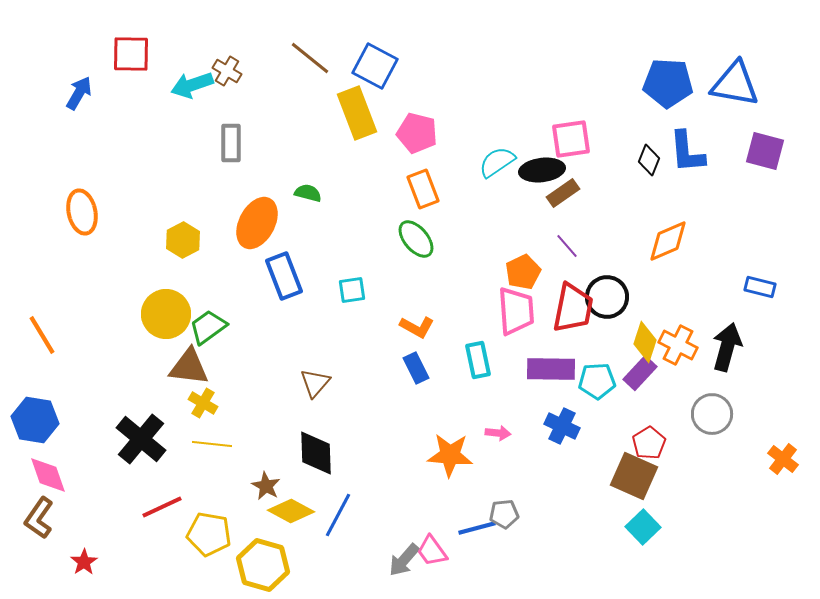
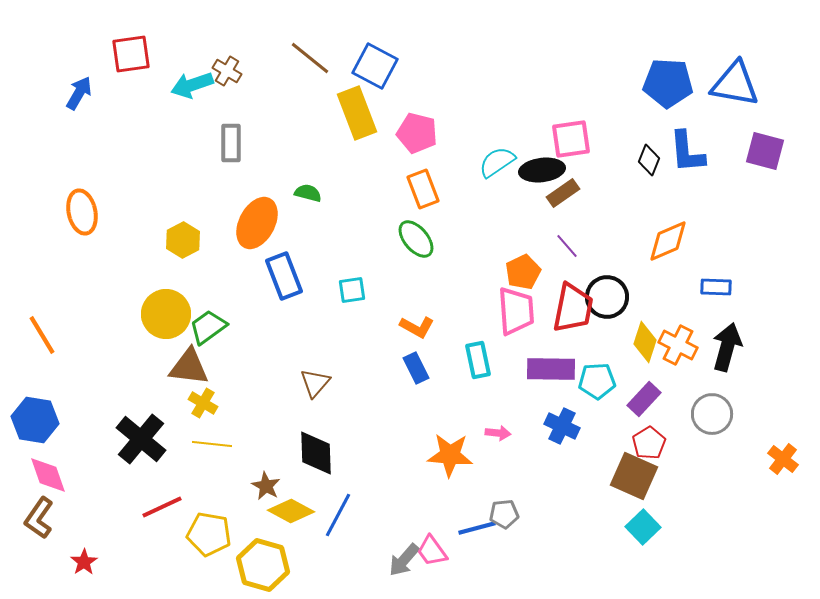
red square at (131, 54): rotated 9 degrees counterclockwise
blue rectangle at (760, 287): moved 44 px left; rotated 12 degrees counterclockwise
purple rectangle at (640, 373): moved 4 px right, 26 px down
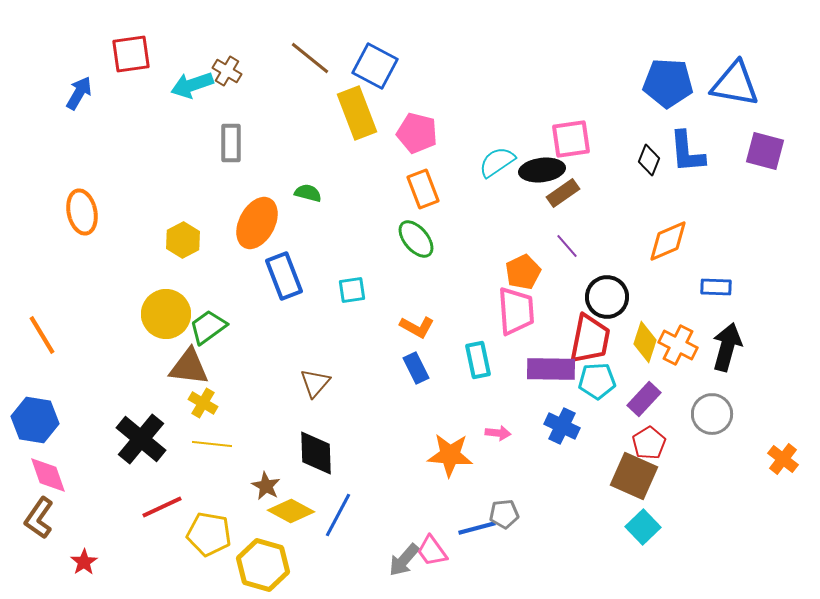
red trapezoid at (573, 308): moved 17 px right, 31 px down
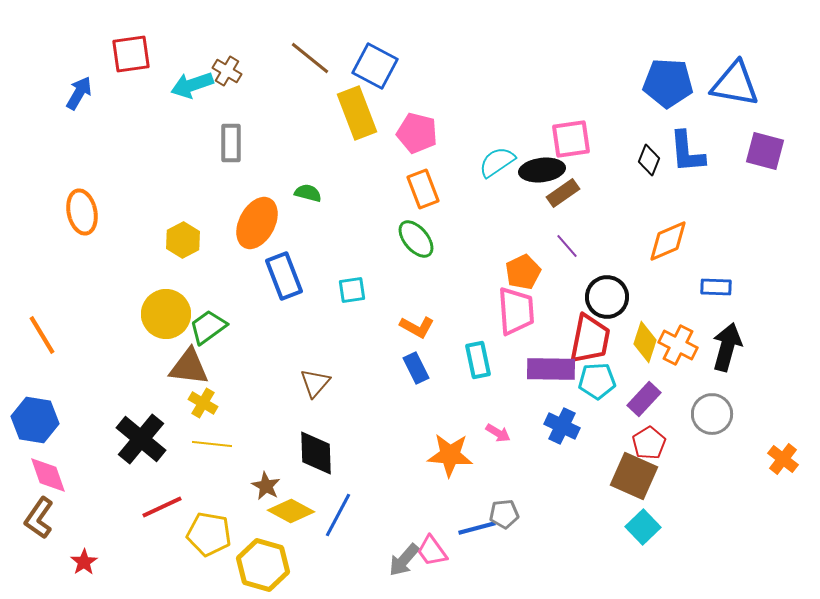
pink arrow at (498, 433): rotated 25 degrees clockwise
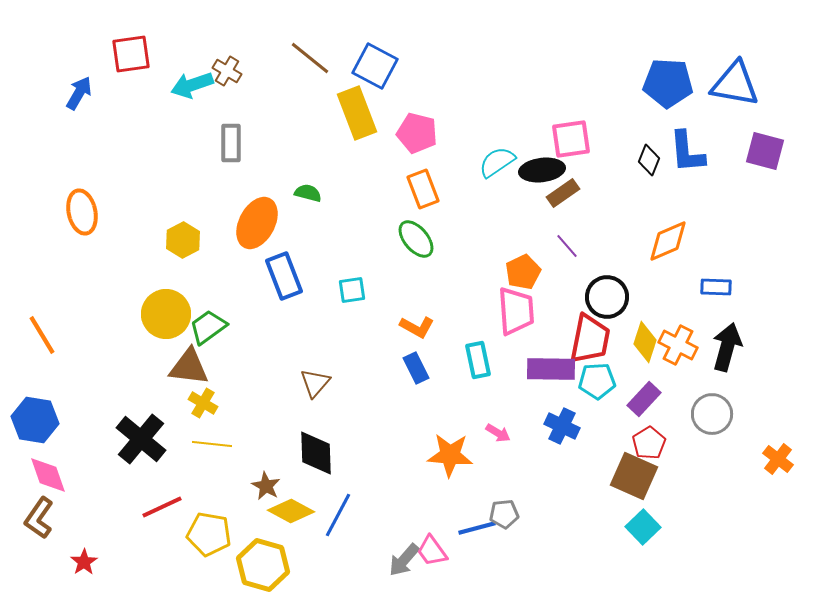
orange cross at (783, 459): moved 5 px left
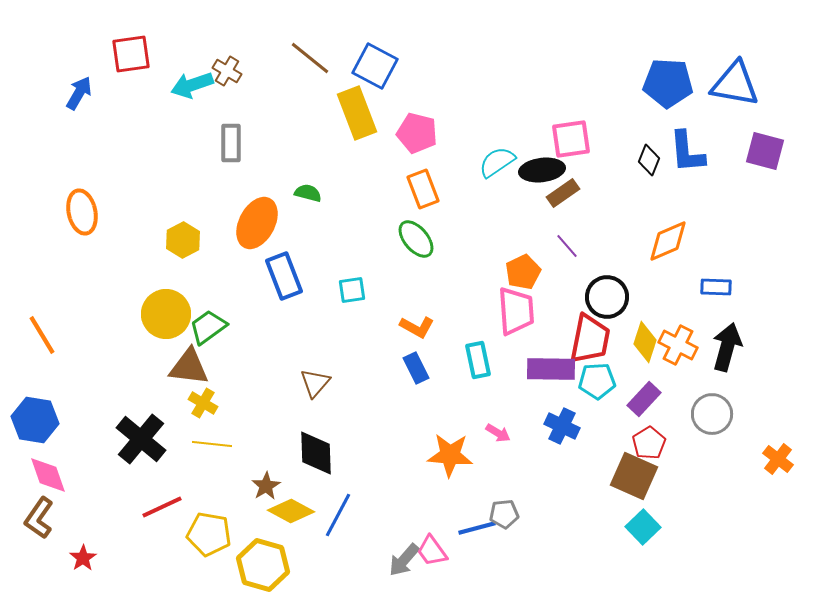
brown star at (266, 486): rotated 12 degrees clockwise
red star at (84, 562): moved 1 px left, 4 px up
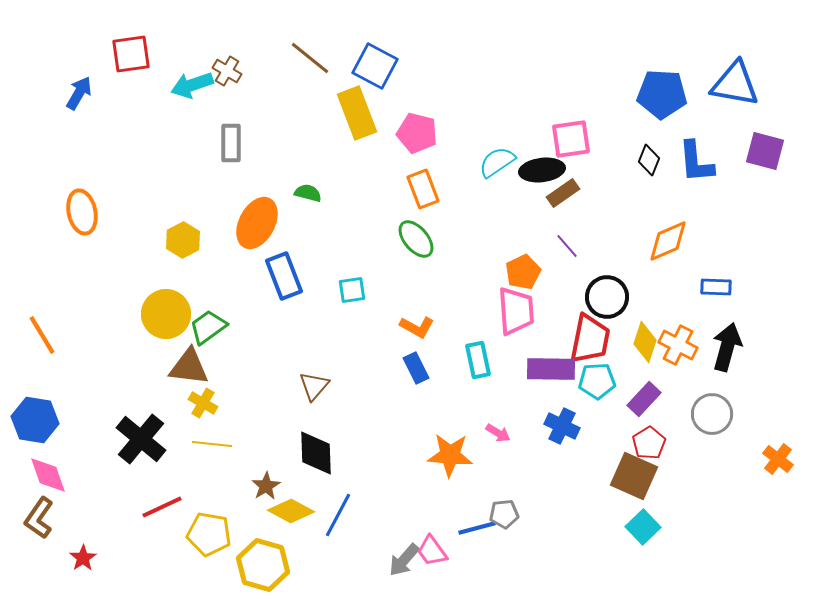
blue pentagon at (668, 83): moved 6 px left, 11 px down
blue L-shape at (687, 152): moved 9 px right, 10 px down
brown triangle at (315, 383): moved 1 px left, 3 px down
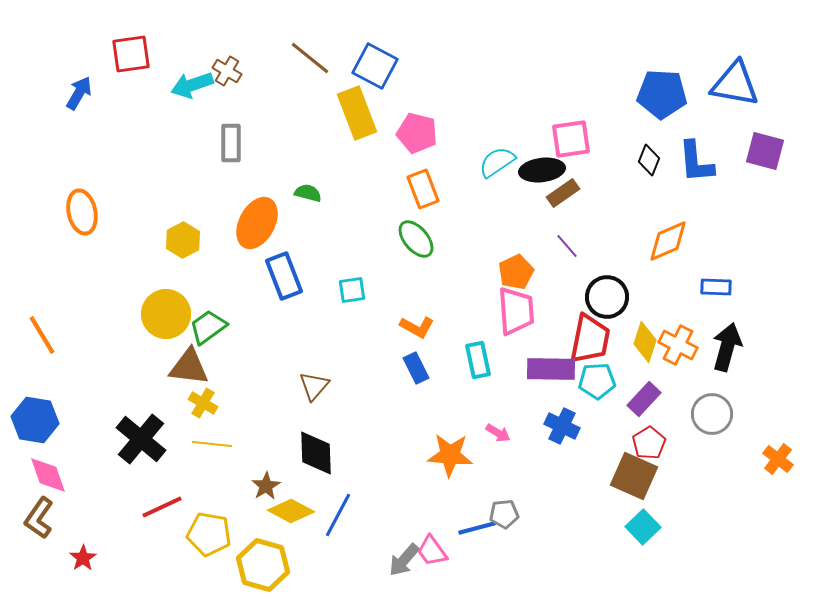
orange pentagon at (523, 272): moved 7 px left
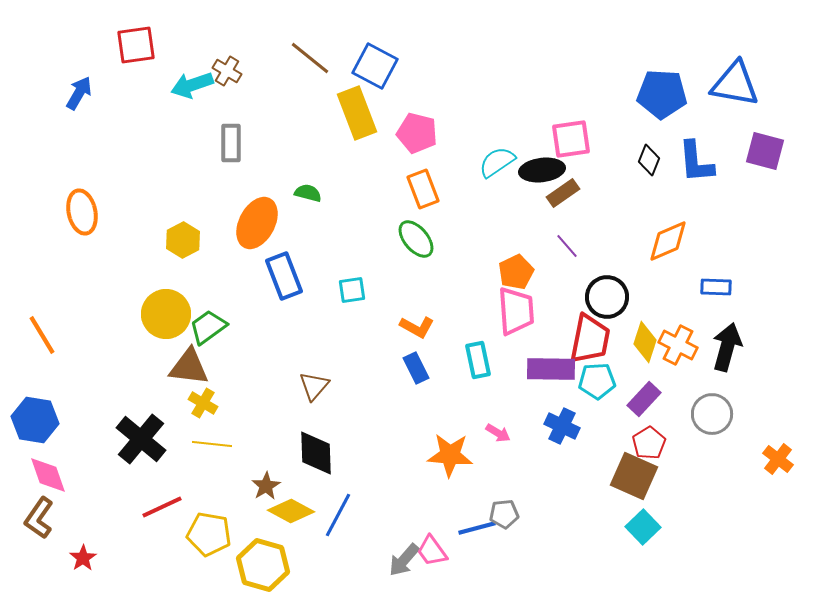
red square at (131, 54): moved 5 px right, 9 px up
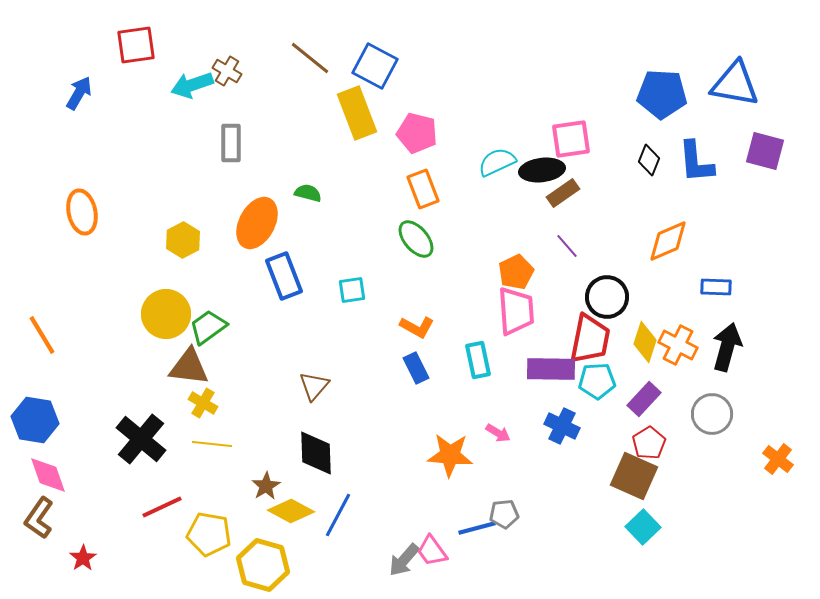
cyan semicircle at (497, 162): rotated 9 degrees clockwise
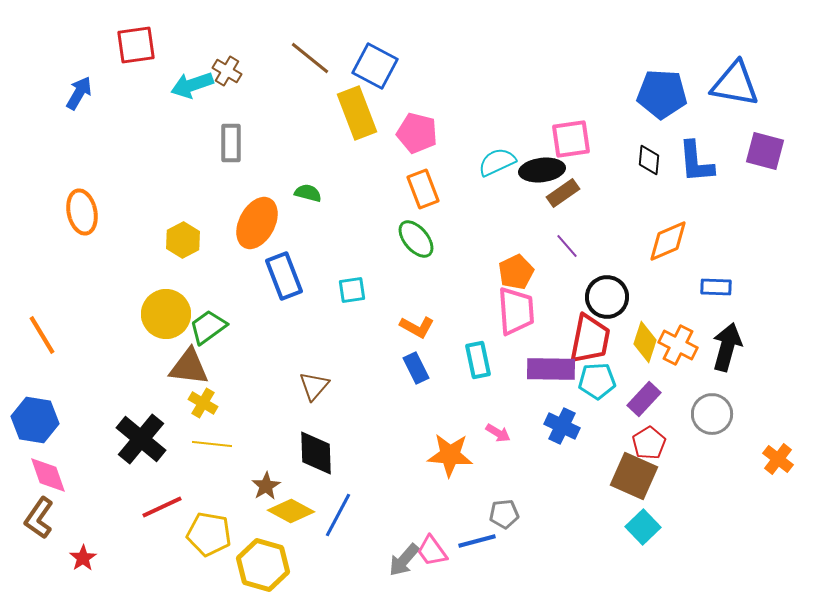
black diamond at (649, 160): rotated 16 degrees counterclockwise
blue line at (477, 528): moved 13 px down
